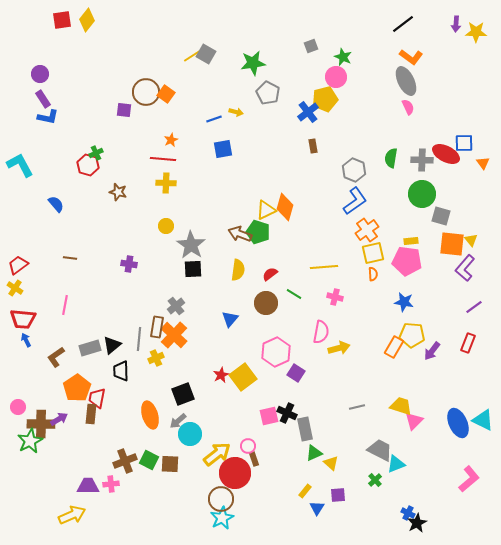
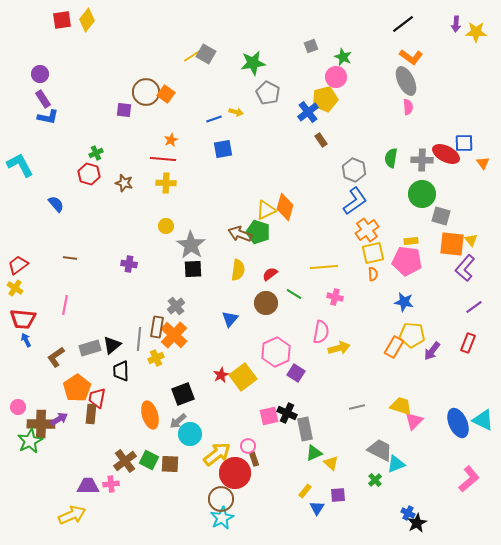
pink semicircle at (408, 107): rotated 21 degrees clockwise
brown rectangle at (313, 146): moved 8 px right, 6 px up; rotated 24 degrees counterclockwise
red hexagon at (88, 165): moved 1 px right, 9 px down
brown star at (118, 192): moved 6 px right, 9 px up
brown cross at (125, 461): rotated 15 degrees counterclockwise
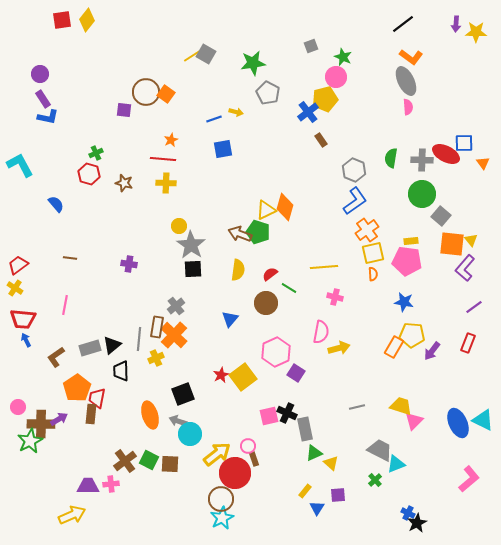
gray square at (441, 216): rotated 24 degrees clockwise
yellow circle at (166, 226): moved 13 px right
green line at (294, 294): moved 5 px left, 6 px up
gray arrow at (178, 421): rotated 60 degrees clockwise
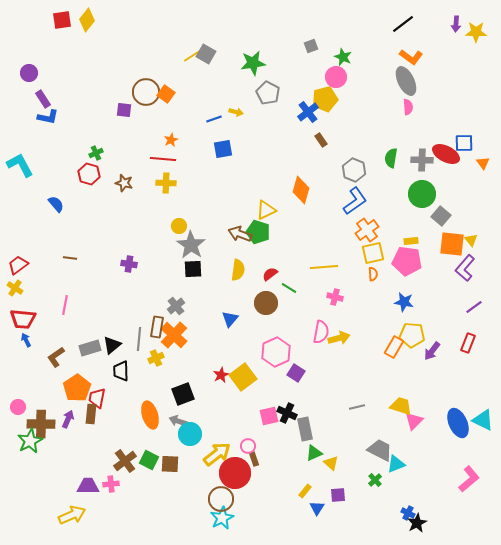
purple circle at (40, 74): moved 11 px left, 1 px up
orange diamond at (285, 207): moved 16 px right, 17 px up
yellow arrow at (339, 348): moved 10 px up
purple arrow at (59, 419): moved 9 px right; rotated 36 degrees counterclockwise
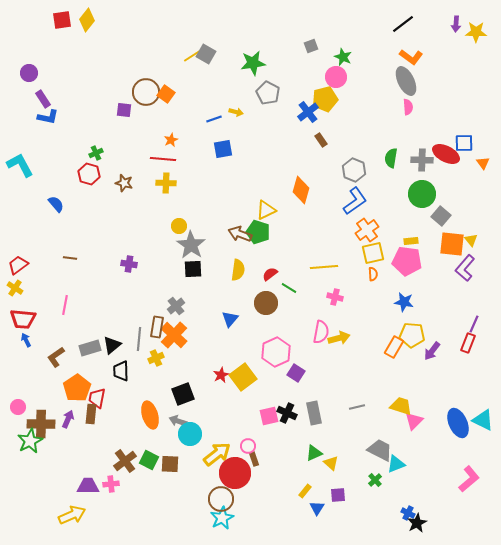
purple line at (474, 307): moved 17 px down; rotated 30 degrees counterclockwise
gray rectangle at (305, 429): moved 9 px right, 16 px up
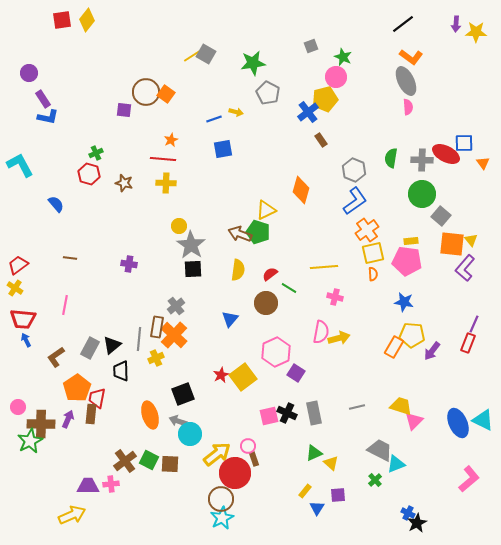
gray rectangle at (90, 348): rotated 45 degrees counterclockwise
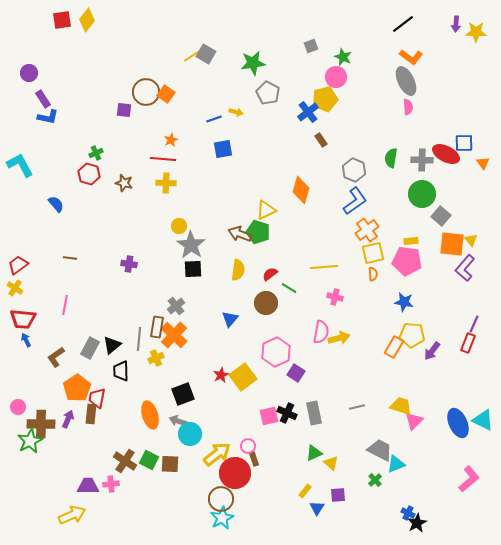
brown cross at (125, 461): rotated 20 degrees counterclockwise
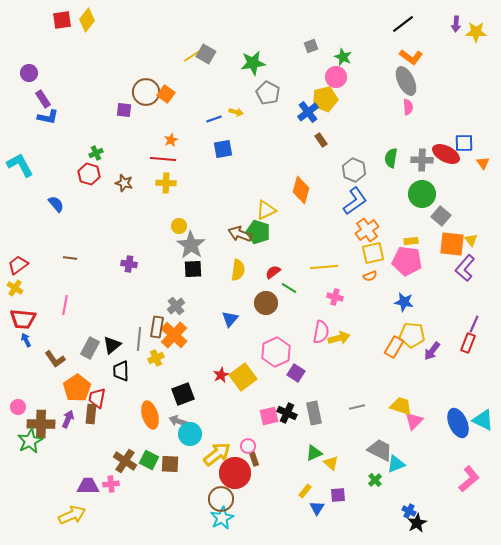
red semicircle at (270, 274): moved 3 px right, 2 px up
orange semicircle at (373, 274): moved 3 px left, 2 px down; rotated 72 degrees clockwise
brown L-shape at (56, 357): moved 1 px left, 2 px down; rotated 90 degrees counterclockwise
blue cross at (408, 513): moved 1 px right, 2 px up
